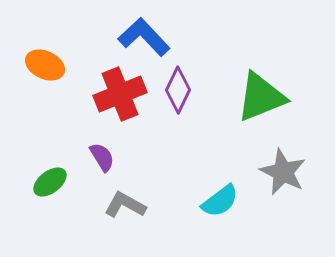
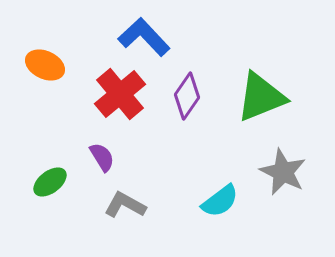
purple diamond: moved 9 px right, 6 px down; rotated 9 degrees clockwise
red cross: rotated 18 degrees counterclockwise
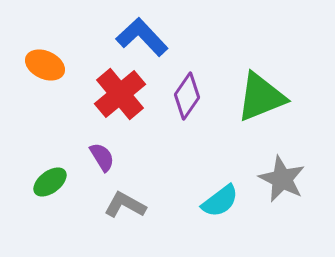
blue L-shape: moved 2 px left
gray star: moved 1 px left, 7 px down
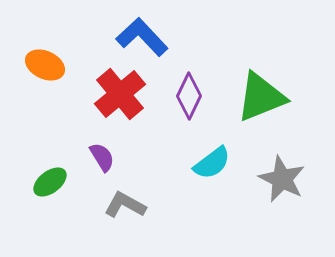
purple diamond: moved 2 px right; rotated 9 degrees counterclockwise
cyan semicircle: moved 8 px left, 38 px up
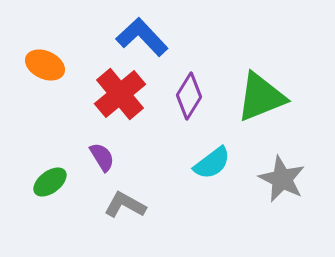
purple diamond: rotated 6 degrees clockwise
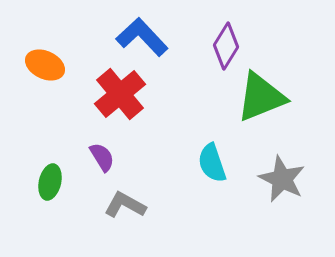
purple diamond: moved 37 px right, 50 px up
cyan semicircle: rotated 108 degrees clockwise
green ellipse: rotated 40 degrees counterclockwise
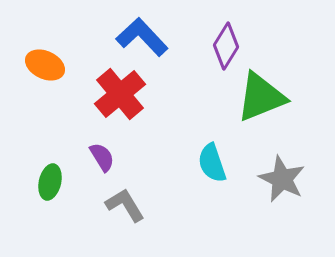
gray L-shape: rotated 30 degrees clockwise
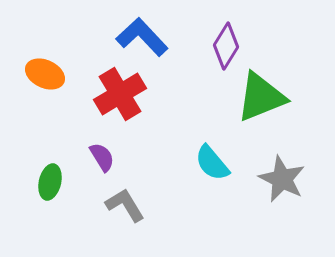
orange ellipse: moved 9 px down
red cross: rotated 9 degrees clockwise
cyan semicircle: rotated 21 degrees counterclockwise
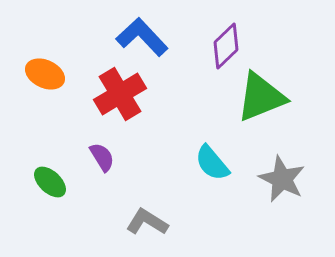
purple diamond: rotated 15 degrees clockwise
green ellipse: rotated 60 degrees counterclockwise
gray L-shape: moved 22 px right, 17 px down; rotated 27 degrees counterclockwise
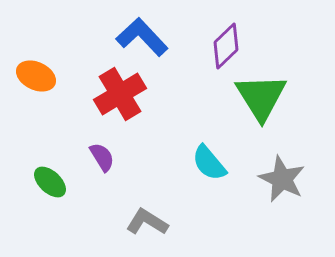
orange ellipse: moved 9 px left, 2 px down
green triangle: rotated 40 degrees counterclockwise
cyan semicircle: moved 3 px left
